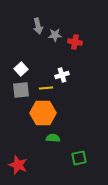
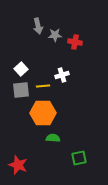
yellow line: moved 3 px left, 2 px up
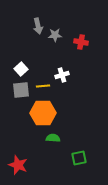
red cross: moved 6 px right
